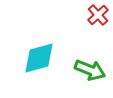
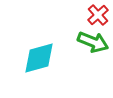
green arrow: moved 3 px right, 28 px up
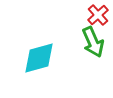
green arrow: rotated 44 degrees clockwise
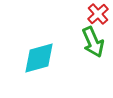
red cross: moved 1 px up
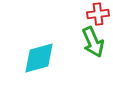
red cross: rotated 35 degrees clockwise
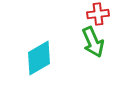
cyan diamond: rotated 15 degrees counterclockwise
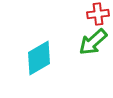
green arrow: rotated 72 degrees clockwise
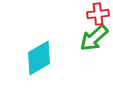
green arrow: moved 1 px right, 4 px up
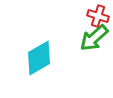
red cross: moved 2 px down; rotated 25 degrees clockwise
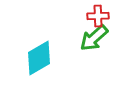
red cross: rotated 20 degrees counterclockwise
